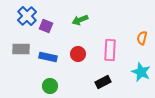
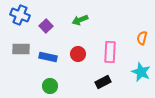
blue cross: moved 7 px left, 1 px up; rotated 24 degrees counterclockwise
purple square: rotated 24 degrees clockwise
pink rectangle: moved 2 px down
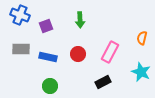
green arrow: rotated 70 degrees counterclockwise
purple square: rotated 24 degrees clockwise
pink rectangle: rotated 25 degrees clockwise
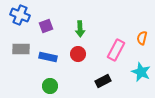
green arrow: moved 9 px down
pink rectangle: moved 6 px right, 2 px up
black rectangle: moved 1 px up
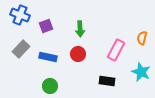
gray rectangle: rotated 48 degrees counterclockwise
black rectangle: moved 4 px right; rotated 35 degrees clockwise
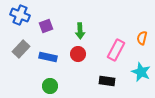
green arrow: moved 2 px down
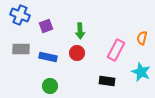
gray rectangle: rotated 48 degrees clockwise
red circle: moved 1 px left, 1 px up
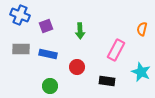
orange semicircle: moved 9 px up
red circle: moved 14 px down
blue rectangle: moved 3 px up
